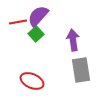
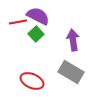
purple semicircle: rotated 75 degrees clockwise
gray rectangle: moved 10 px left, 2 px down; rotated 50 degrees counterclockwise
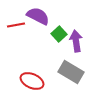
red line: moved 2 px left, 3 px down
green square: moved 23 px right
purple arrow: moved 3 px right, 1 px down
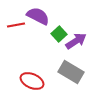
purple arrow: rotated 65 degrees clockwise
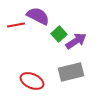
gray rectangle: rotated 45 degrees counterclockwise
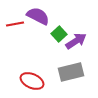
red line: moved 1 px left, 1 px up
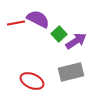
purple semicircle: moved 3 px down
red line: moved 1 px right, 1 px up
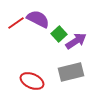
red line: rotated 24 degrees counterclockwise
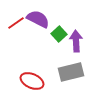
purple arrow: rotated 60 degrees counterclockwise
